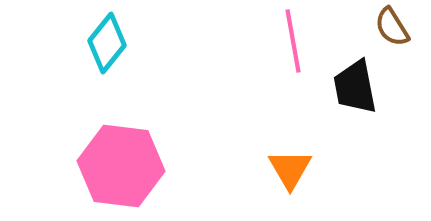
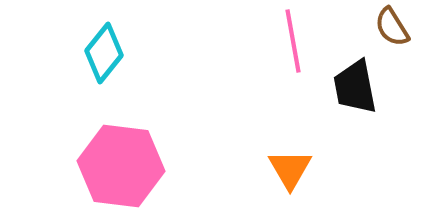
cyan diamond: moved 3 px left, 10 px down
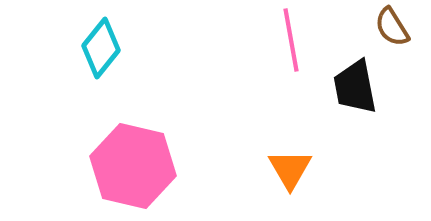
pink line: moved 2 px left, 1 px up
cyan diamond: moved 3 px left, 5 px up
pink hexagon: moved 12 px right; rotated 6 degrees clockwise
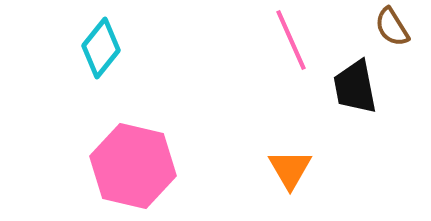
pink line: rotated 14 degrees counterclockwise
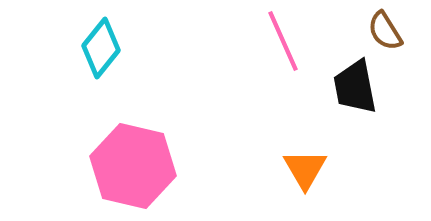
brown semicircle: moved 7 px left, 4 px down
pink line: moved 8 px left, 1 px down
orange triangle: moved 15 px right
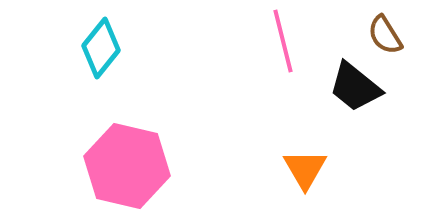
brown semicircle: moved 4 px down
pink line: rotated 10 degrees clockwise
black trapezoid: rotated 40 degrees counterclockwise
pink hexagon: moved 6 px left
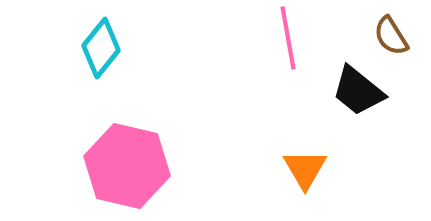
brown semicircle: moved 6 px right, 1 px down
pink line: moved 5 px right, 3 px up; rotated 4 degrees clockwise
black trapezoid: moved 3 px right, 4 px down
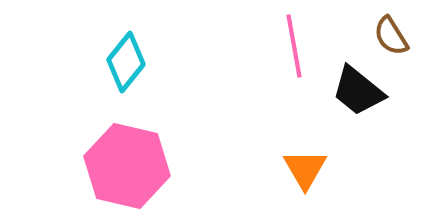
pink line: moved 6 px right, 8 px down
cyan diamond: moved 25 px right, 14 px down
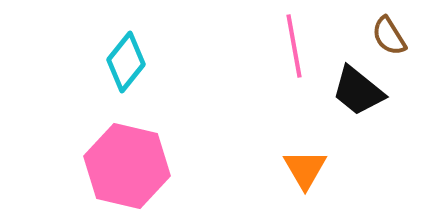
brown semicircle: moved 2 px left
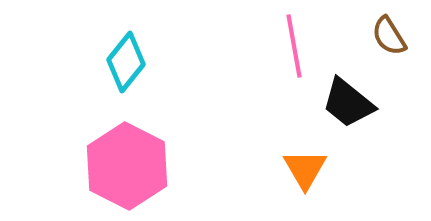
black trapezoid: moved 10 px left, 12 px down
pink hexagon: rotated 14 degrees clockwise
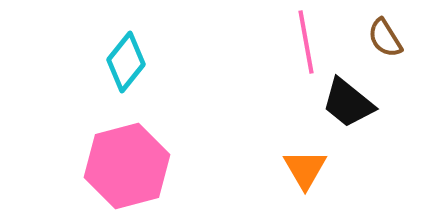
brown semicircle: moved 4 px left, 2 px down
pink line: moved 12 px right, 4 px up
pink hexagon: rotated 18 degrees clockwise
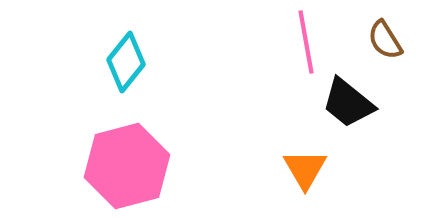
brown semicircle: moved 2 px down
